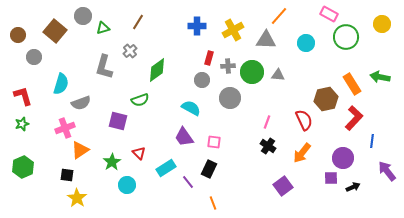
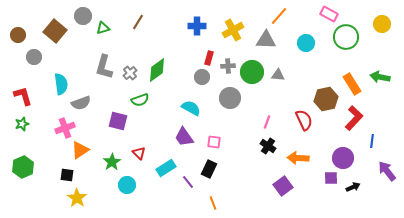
gray cross at (130, 51): moved 22 px down
gray circle at (202, 80): moved 3 px up
cyan semicircle at (61, 84): rotated 25 degrees counterclockwise
orange arrow at (302, 153): moved 4 px left, 5 px down; rotated 55 degrees clockwise
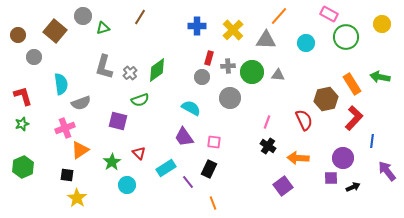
brown line at (138, 22): moved 2 px right, 5 px up
yellow cross at (233, 30): rotated 15 degrees counterclockwise
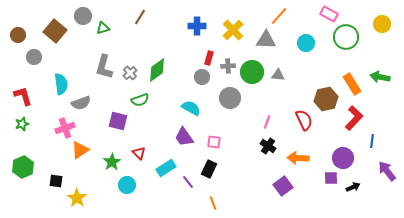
black square at (67, 175): moved 11 px left, 6 px down
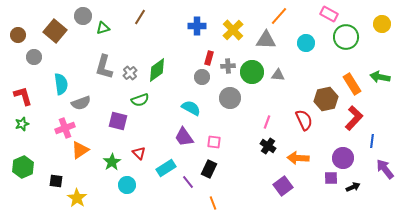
purple arrow at (387, 171): moved 2 px left, 2 px up
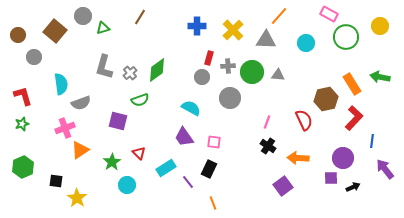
yellow circle at (382, 24): moved 2 px left, 2 px down
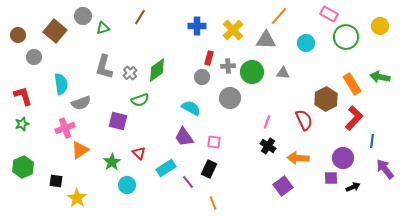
gray triangle at (278, 75): moved 5 px right, 2 px up
brown hexagon at (326, 99): rotated 15 degrees counterclockwise
